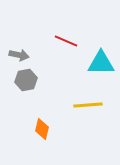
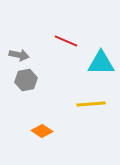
yellow line: moved 3 px right, 1 px up
orange diamond: moved 2 px down; rotated 70 degrees counterclockwise
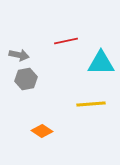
red line: rotated 35 degrees counterclockwise
gray hexagon: moved 1 px up
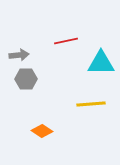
gray arrow: rotated 18 degrees counterclockwise
gray hexagon: rotated 10 degrees clockwise
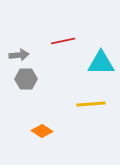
red line: moved 3 px left
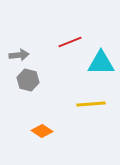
red line: moved 7 px right, 1 px down; rotated 10 degrees counterclockwise
gray hexagon: moved 2 px right, 1 px down; rotated 15 degrees clockwise
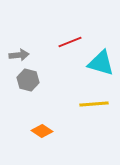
cyan triangle: rotated 16 degrees clockwise
yellow line: moved 3 px right
